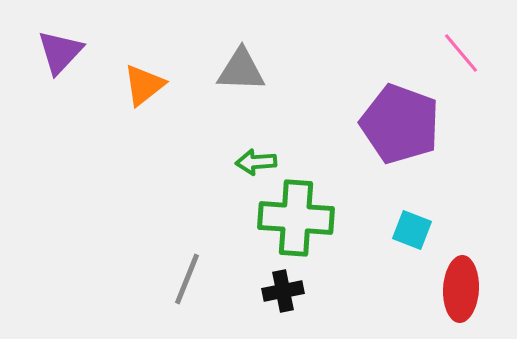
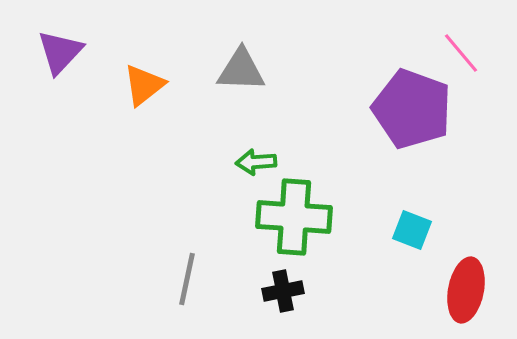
purple pentagon: moved 12 px right, 15 px up
green cross: moved 2 px left, 1 px up
gray line: rotated 10 degrees counterclockwise
red ellipse: moved 5 px right, 1 px down; rotated 8 degrees clockwise
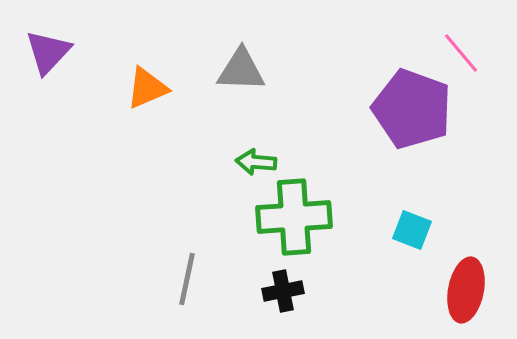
purple triangle: moved 12 px left
orange triangle: moved 3 px right, 3 px down; rotated 15 degrees clockwise
green arrow: rotated 9 degrees clockwise
green cross: rotated 8 degrees counterclockwise
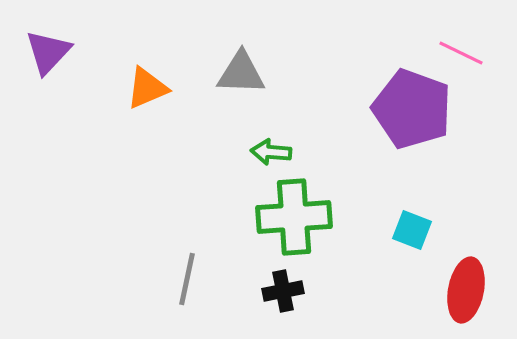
pink line: rotated 24 degrees counterclockwise
gray triangle: moved 3 px down
green arrow: moved 15 px right, 10 px up
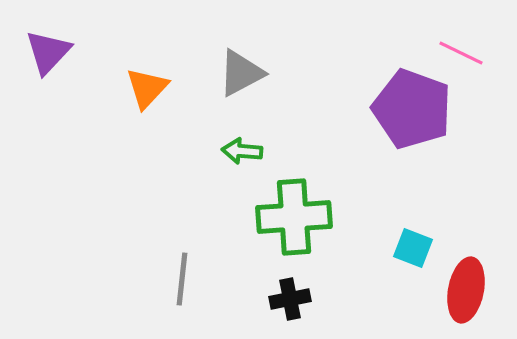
gray triangle: rotated 30 degrees counterclockwise
orange triangle: rotated 24 degrees counterclockwise
green arrow: moved 29 px left, 1 px up
cyan square: moved 1 px right, 18 px down
gray line: moved 5 px left; rotated 6 degrees counterclockwise
black cross: moved 7 px right, 8 px down
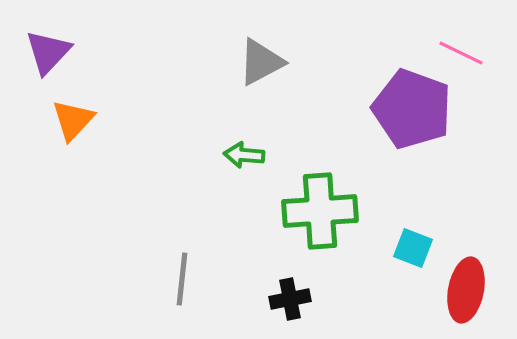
gray triangle: moved 20 px right, 11 px up
orange triangle: moved 74 px left, 32 px down
green arrow: moved 2 px right, 4 px down
green cross: moved 26 px right, 6 px up
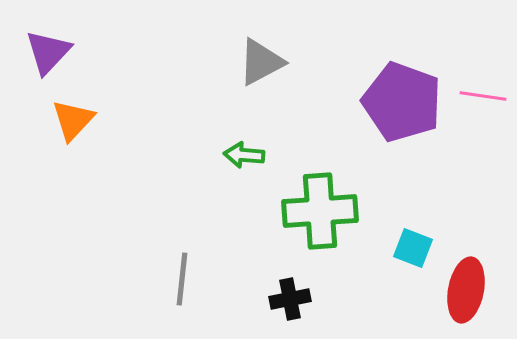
pink line: moved 22 px right, 43 px down; rotated 18 degrees counterclockwise
purple pentagon: moved 10 px left, 7 px up
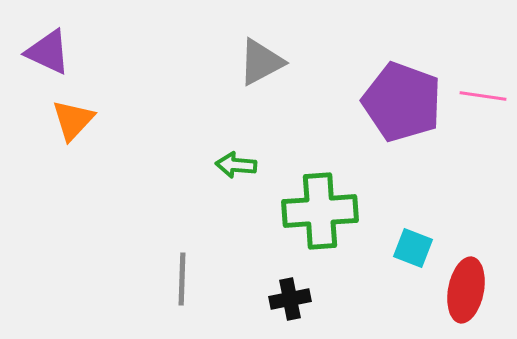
purple triangle: rotated 48 degrees counterclockwise
green arrow: moved 8 px left, 10 px down
gray line: rotated 4 degrees counterclockwise
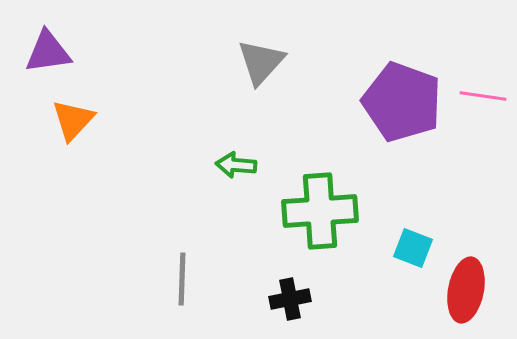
purple triangle: rotated 33 degrees counterclockwise
gray triangle: rotated 20 degrees counterclockwise
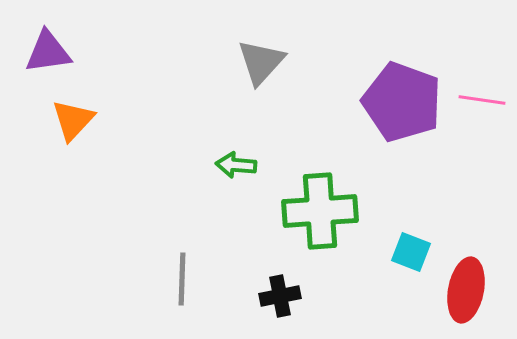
pink line: moved 1 px left, 4 px down
cyan square: moved 2 px left, 4 px down
black cross: moved 10 px left, 3 px up
